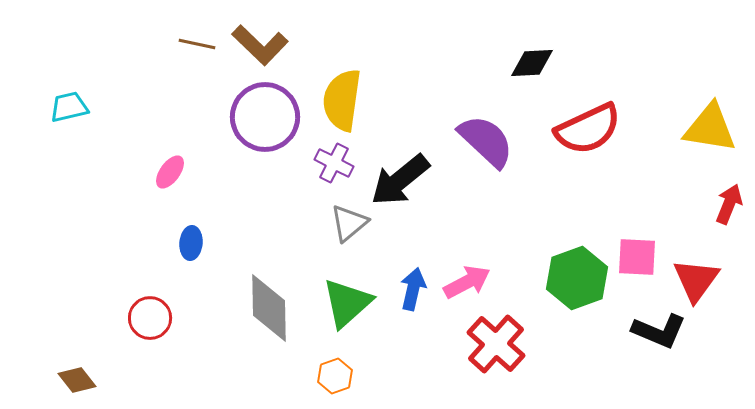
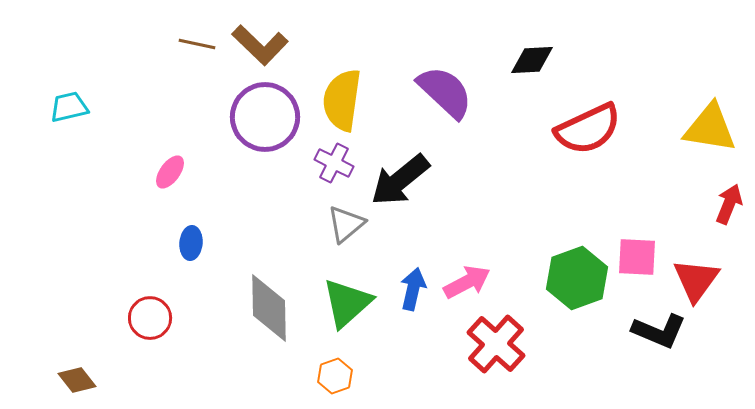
black diamond: moved 3 px up
purple semicircle: moved 41 px left, 49 px up
gray triangle: moved 3 px left, 1 px down
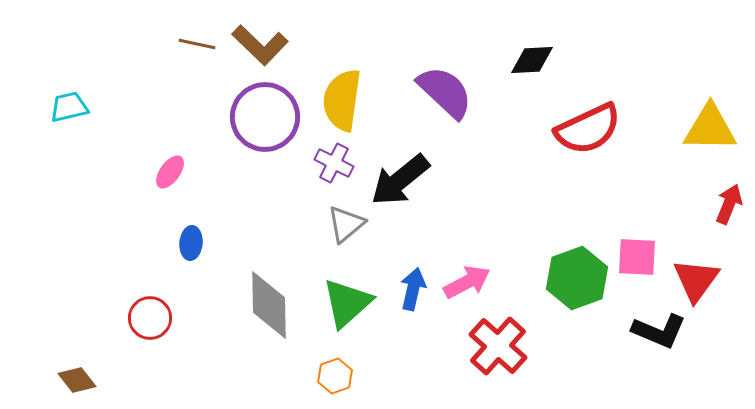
yellow triangle: rotated 8 degrees counterclockwise
gray diamond: moved 3 px up
red cross: moved 2 px right, 2 px down
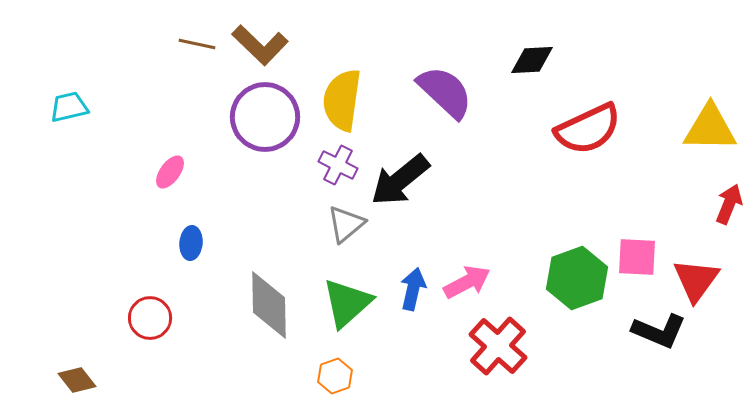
purple cross: moved 4 px right, 2 px down
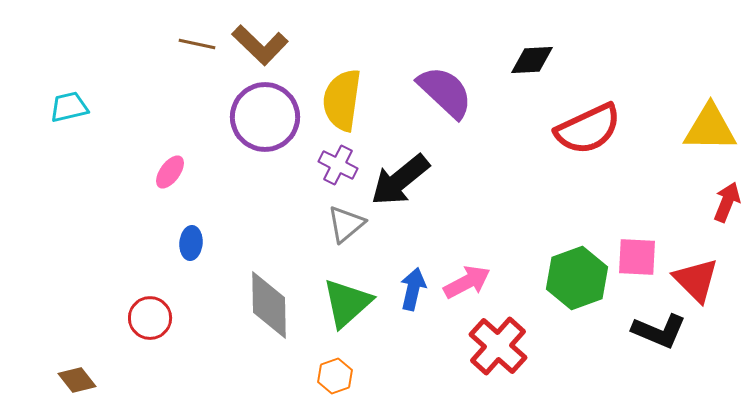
red arrow: moved 2 px left, 2 px up
red triangle: rotated 21 degrees counterclockwise
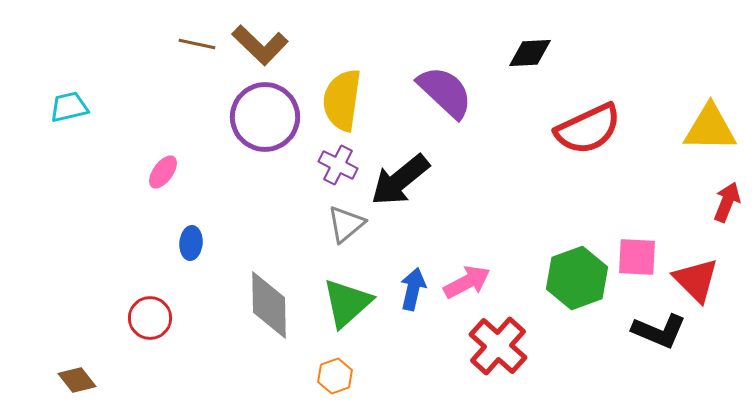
black diamond: moved 2 px left, 7 px up
pink ellipse: moved 7 px left
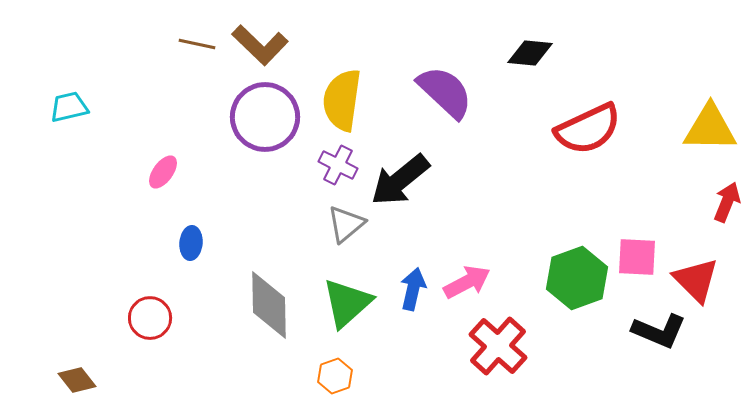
black diamond: rotated 9 degrees clockwise
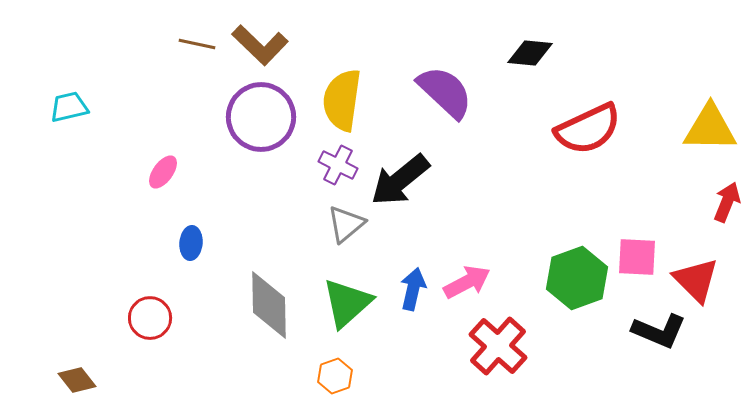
purple circle: moved 4 px left
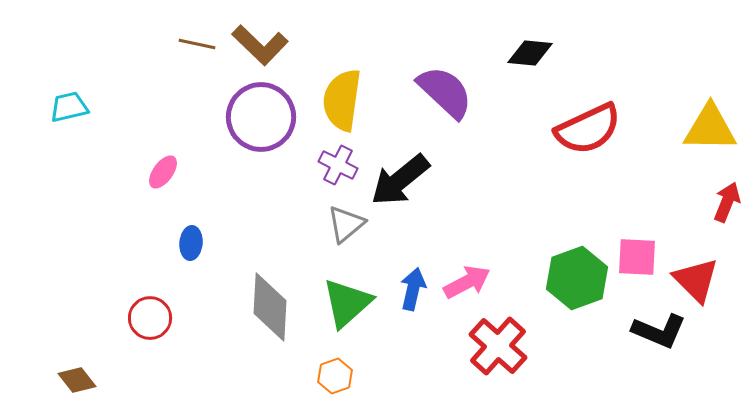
gray diamond: moved 1 px right, 2 px down; rotated 4 degrees clockwise
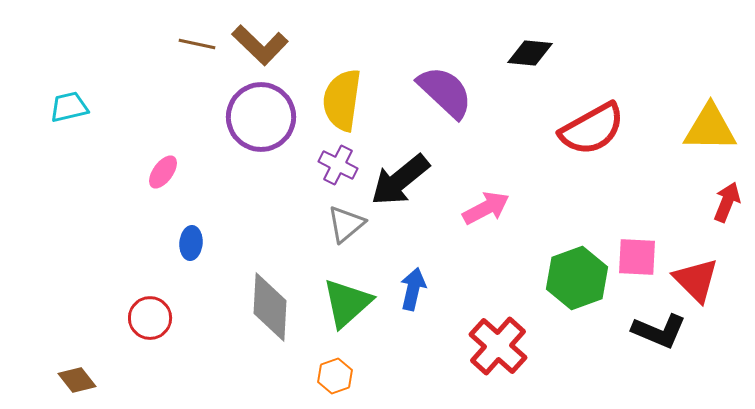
red semicircle: moved 4 px right; rotated 4 degrees counterclockwise
pink arrow: moved 19 px right, 74 px up
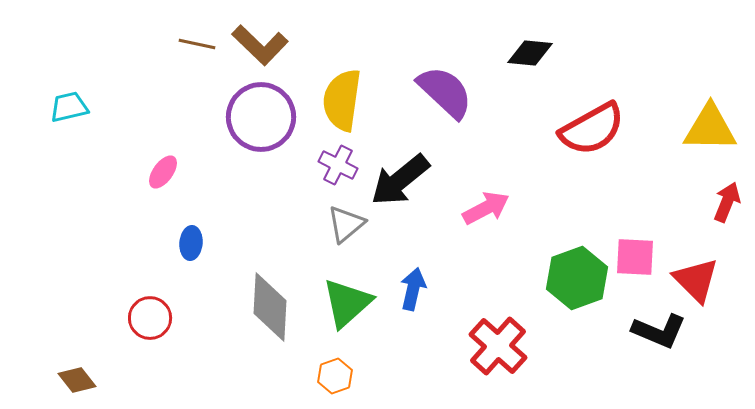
pink square: moved 2 px left
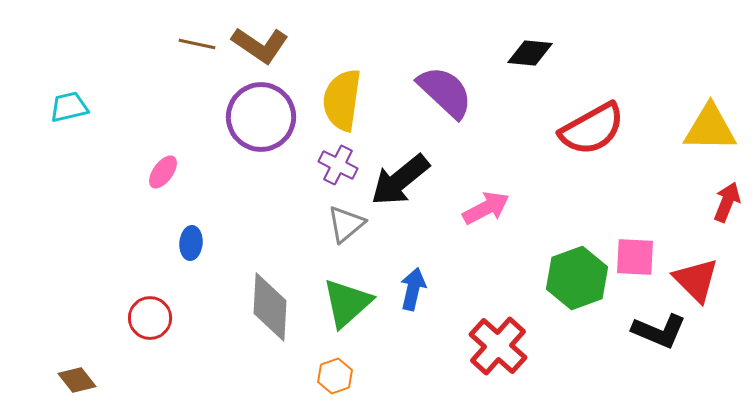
brown L-shape: rotated 10 degrees counterclockwise
